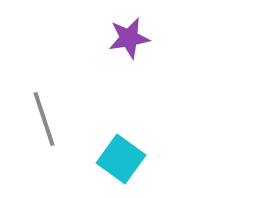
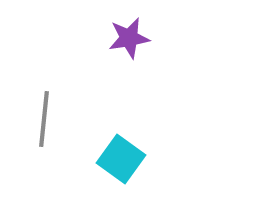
gray line: rotated 24 degrees clockwise
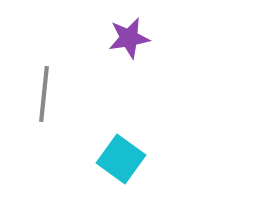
gray line: moved 25 px up
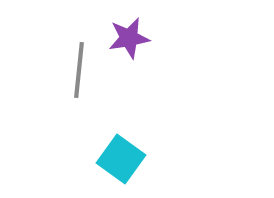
gray line: moved 35 px right, 24 px up
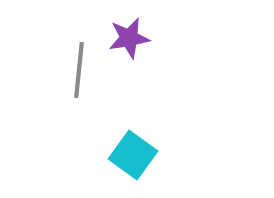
cyan square: moved 12 px right, 4 px up
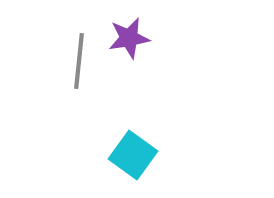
gray line: moved 9 px up
